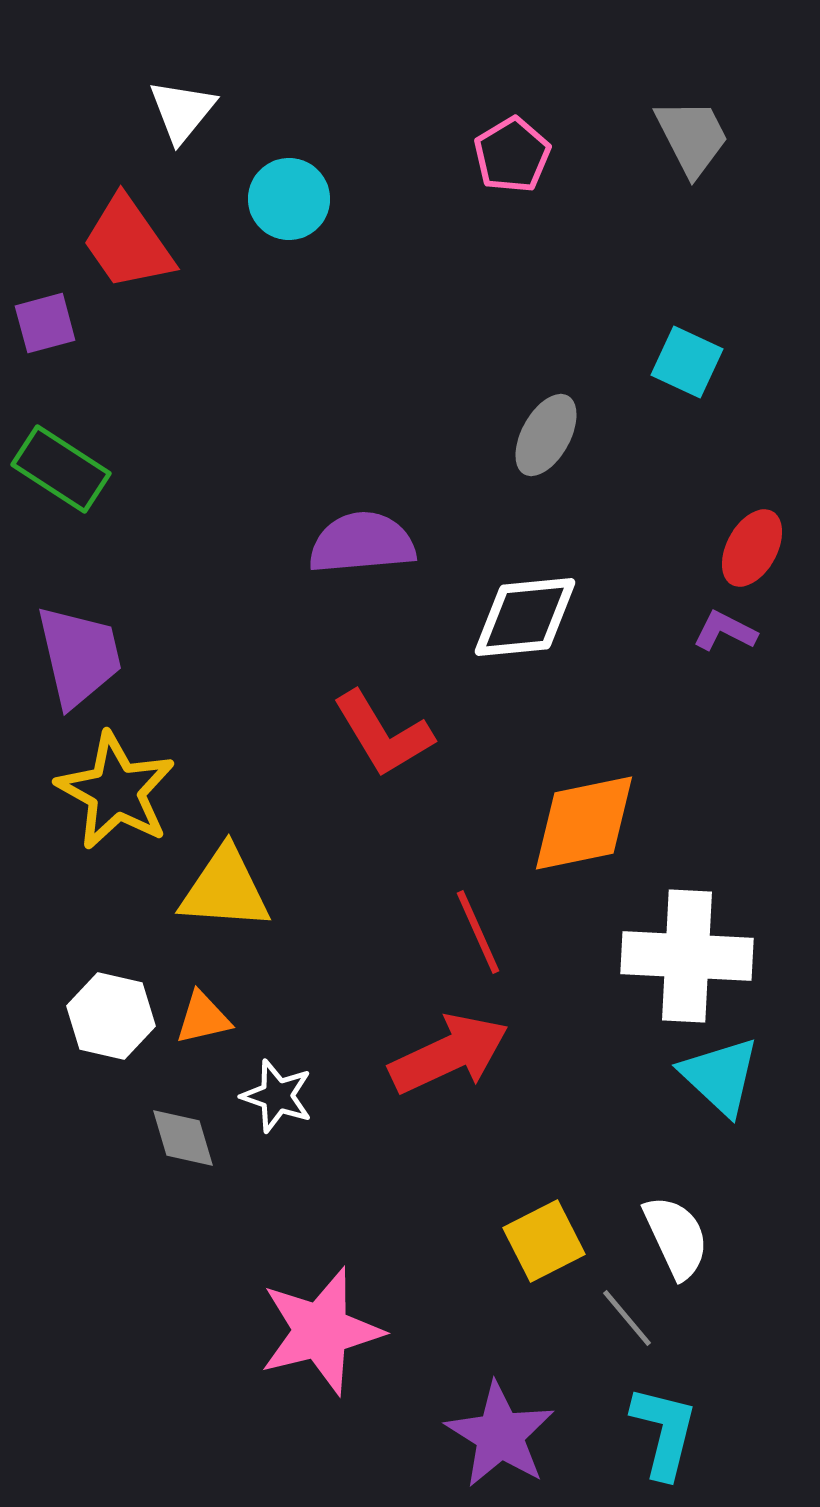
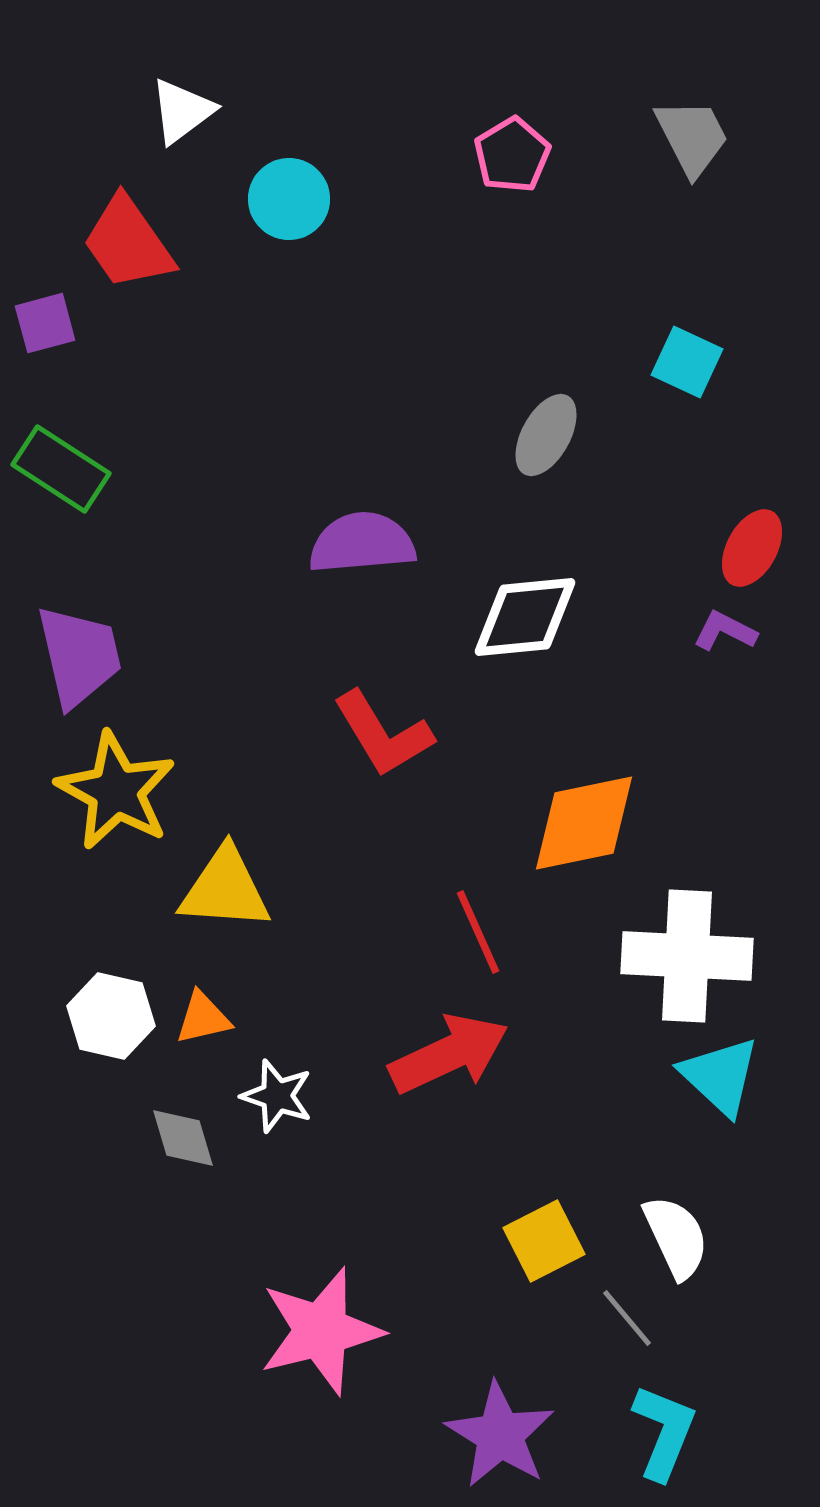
white triangle: rotated 14 degrees clockwise
cyan L-shape: rotated 8 degrees clockwise
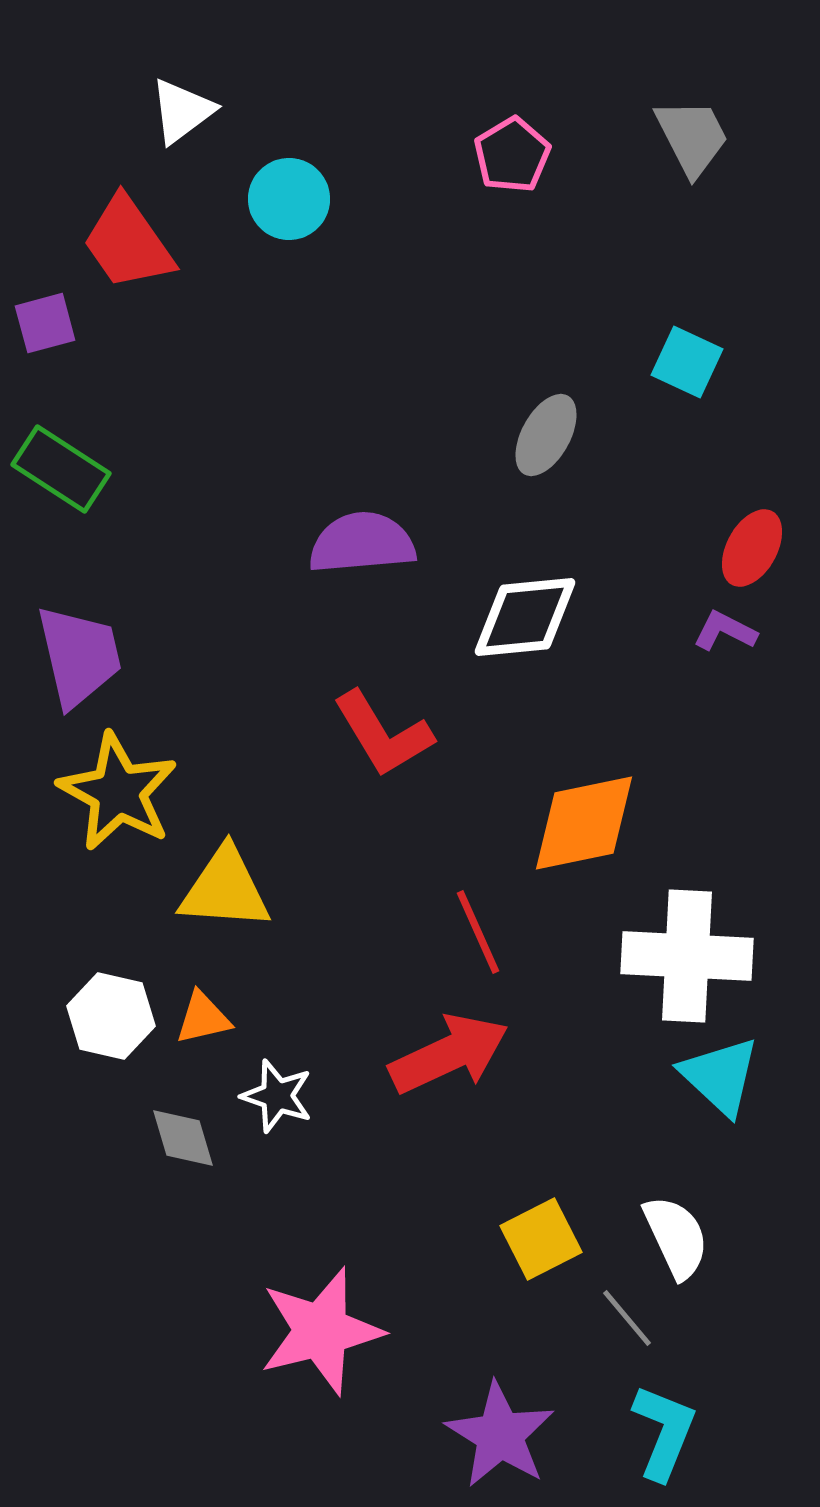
yellow star: moved 2 px right, 1 px down
yellow square: moved 3 px left, 2 px up
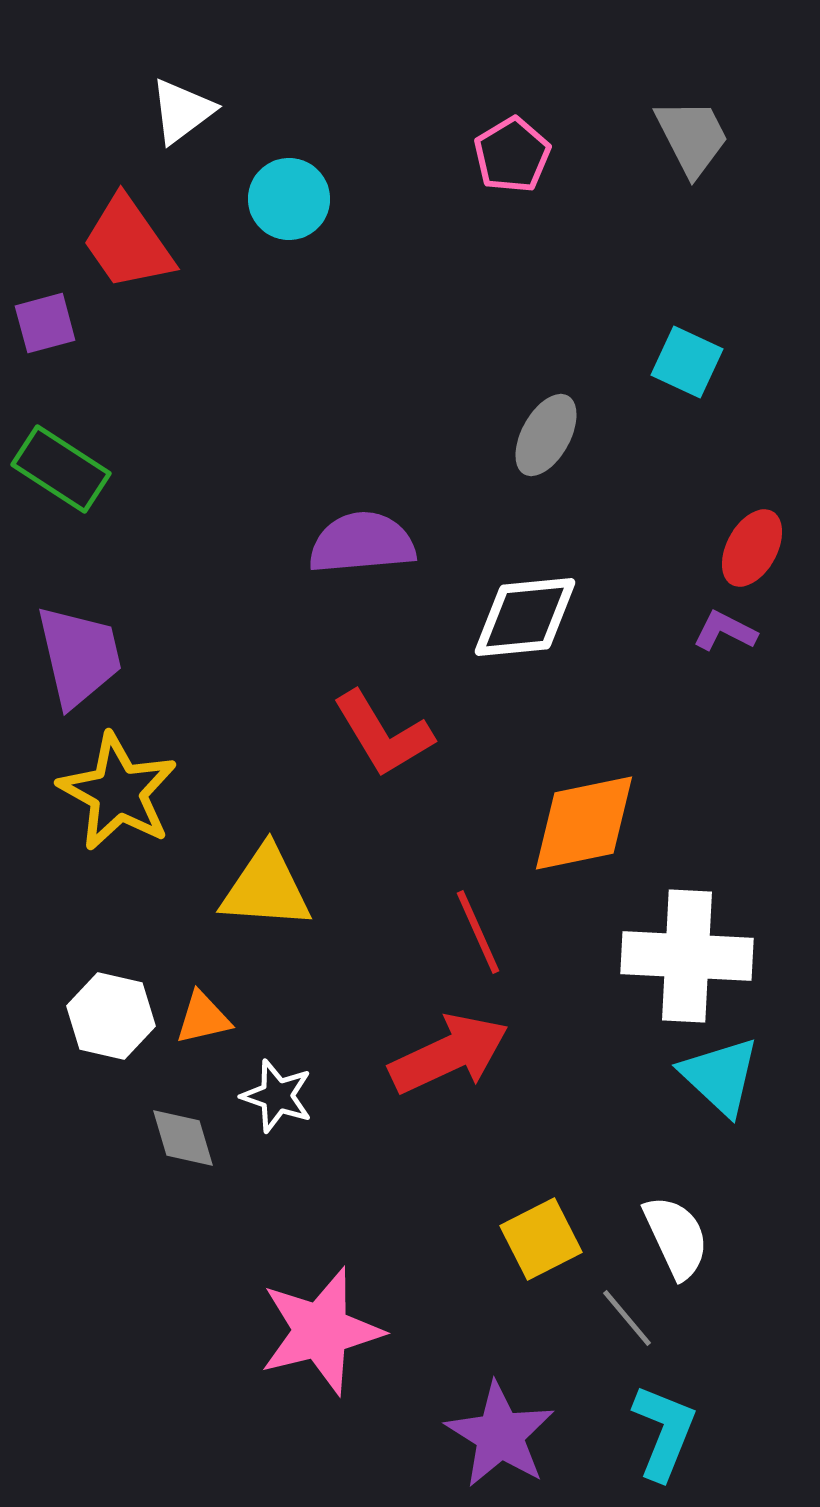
yellow triangle: moved 41 px right, 1 px up
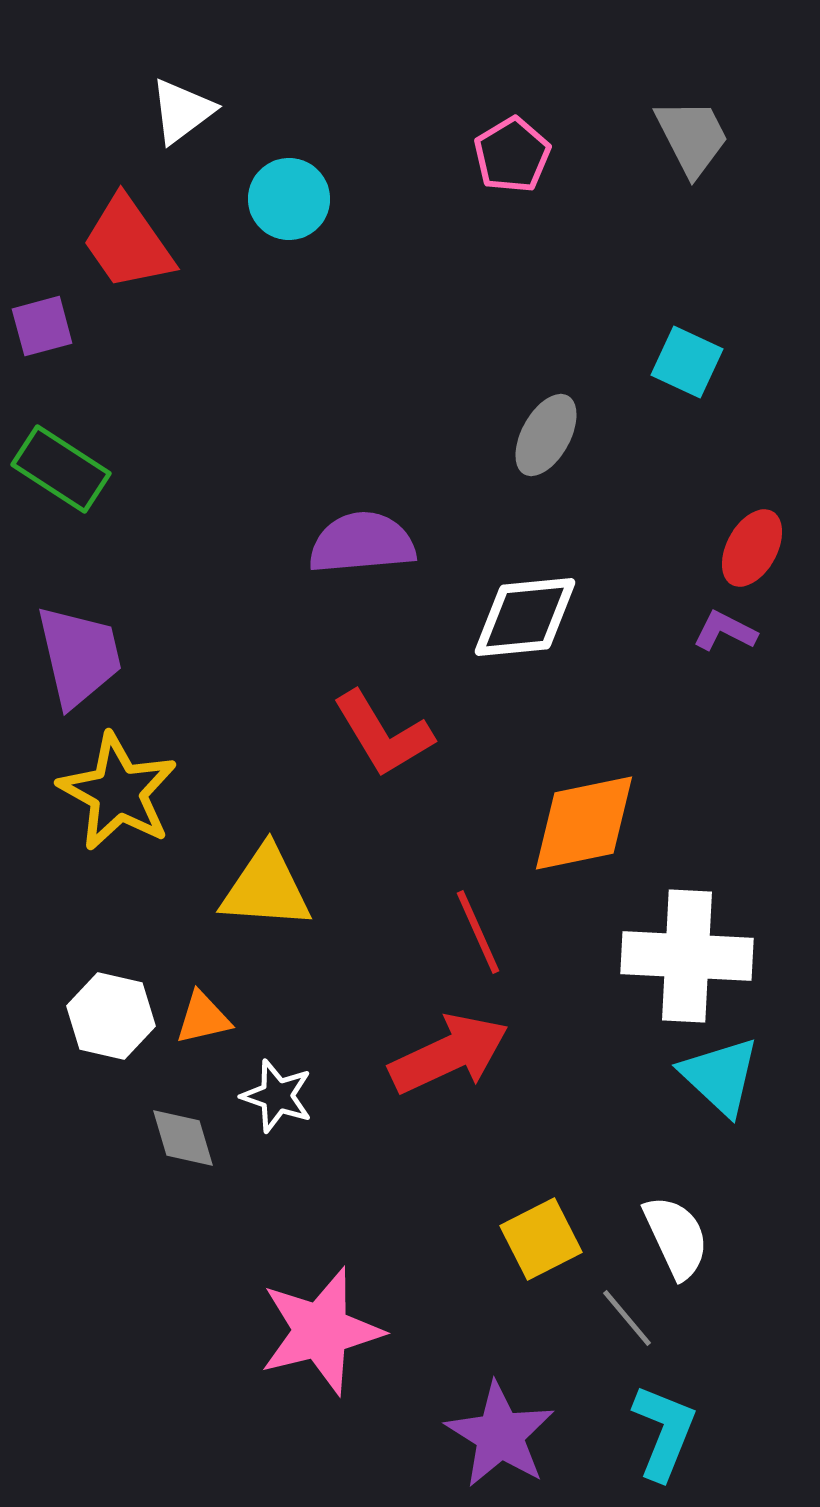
purple square: moved 3 px left, 3 px down
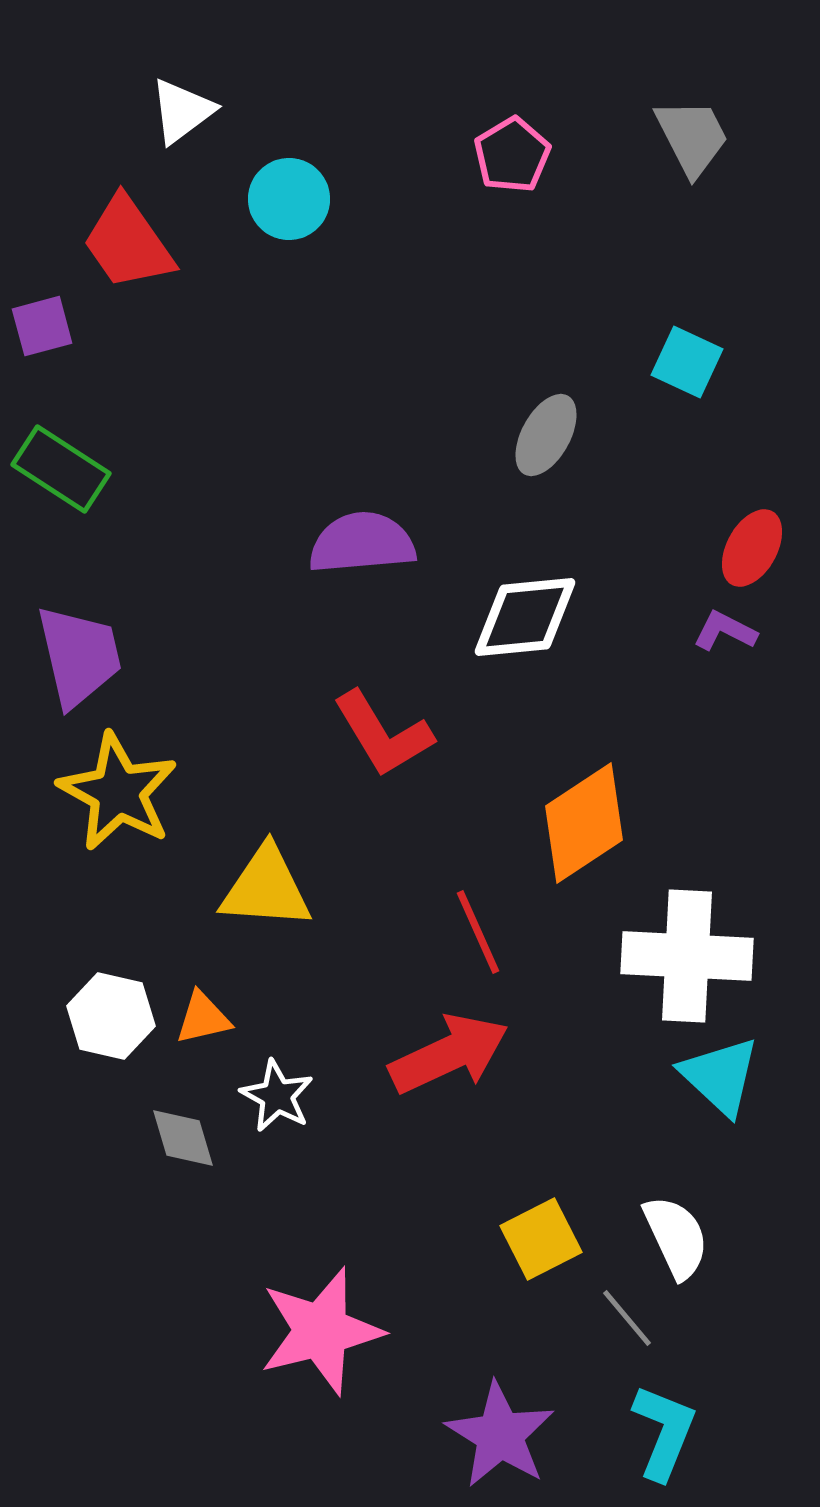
orange diamond: rotated 22 degrees counterclockwise
white star: rotated 10 degrees clockwise
